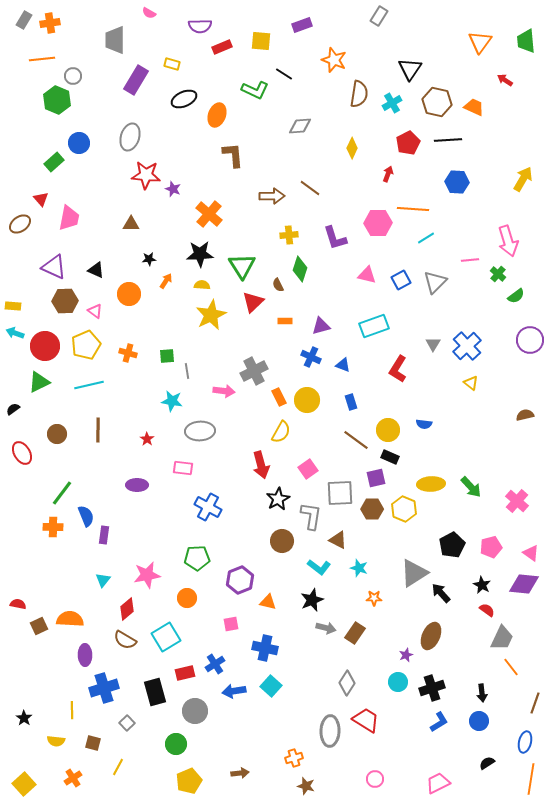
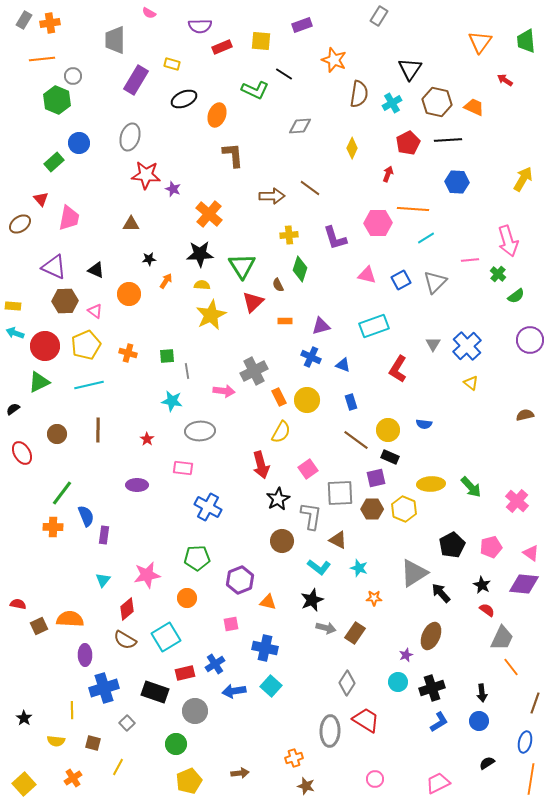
black rectangle at (155, 692): rotated 56 degrees counterclockwise
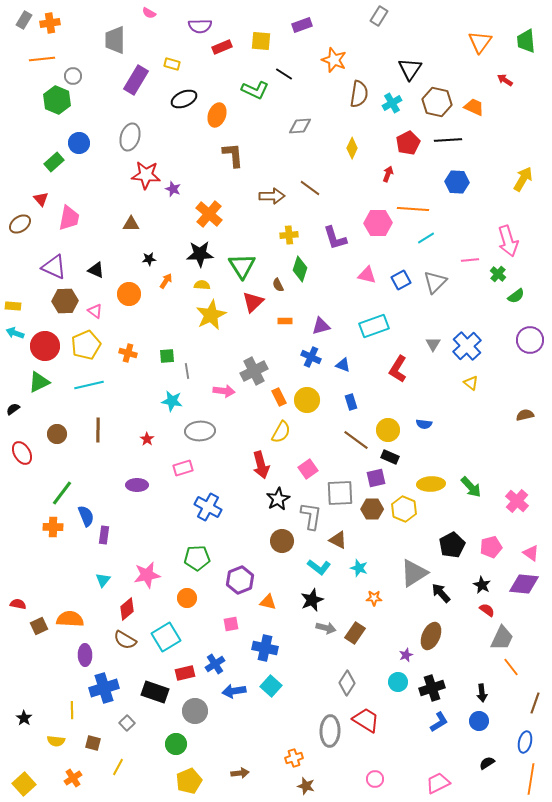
pink rectangle at (183, 468): rotated 24 degrees counterclockwise
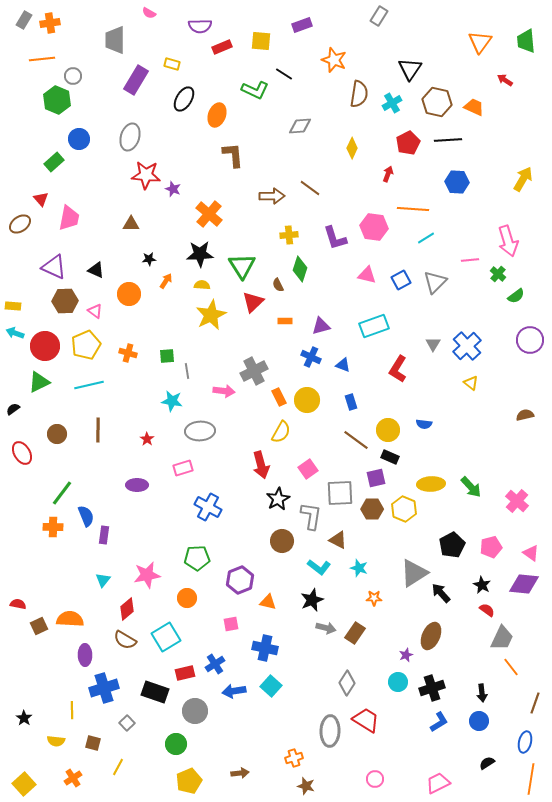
black ellipse at (184, 99): rotated 35 degrees counterclockwise
blue circle at (79, 143): moved 4 px up
pink hexagon at (378, 223): moved 4 px left, 4 px down; rotated 8 degrees clockwise
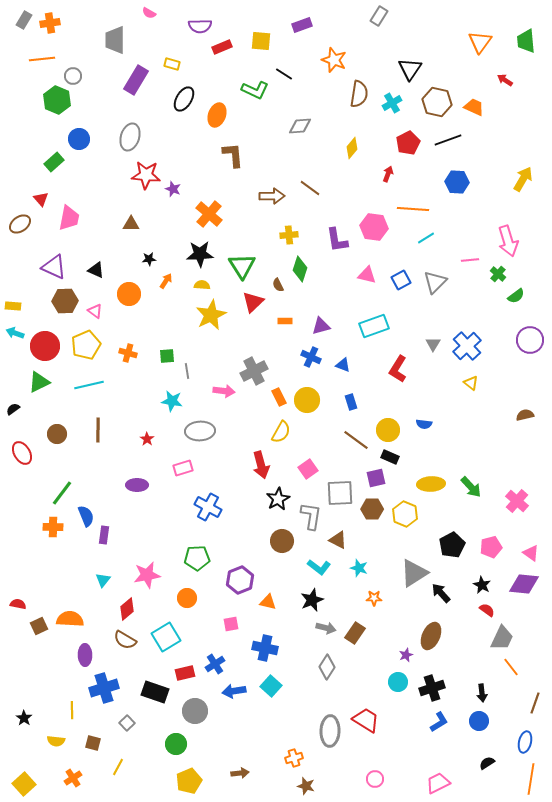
black line at (448, 140): rotated 16 degrees counterclockwise
yellow diamond at (352, 148): rotated 15 degrees clockwise
purple L-shape at (335, 238): moved 2 px right, 2 px down; rotated 8 degrees clockwise
yellow hexagon at (404, 509): moved 1 px right, 5 px down
gray diamond at (347, 683): moved 20 px left, 16 px up
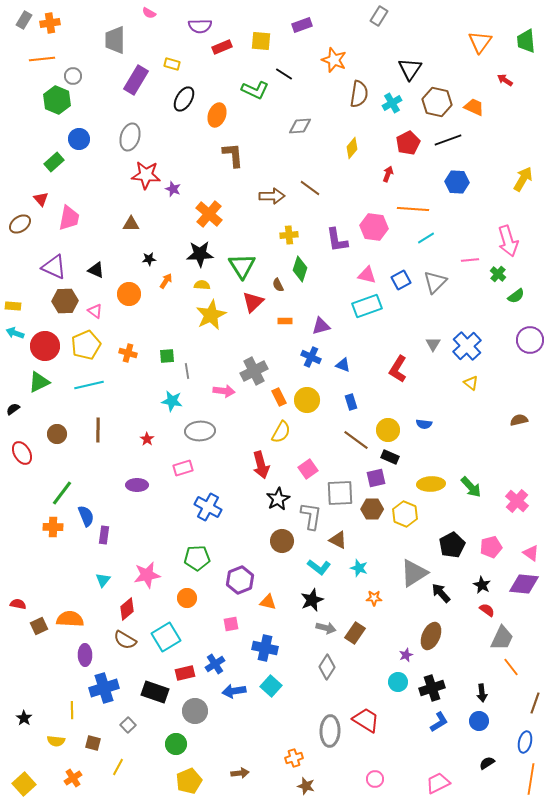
cyan rectangle at (374, 326): moved 7 px left, 20 px up
brown semicircle at (525, 415): moved 6 px left, 5 px down
gray square at (127, 723): moved 1 px right, 2 px down
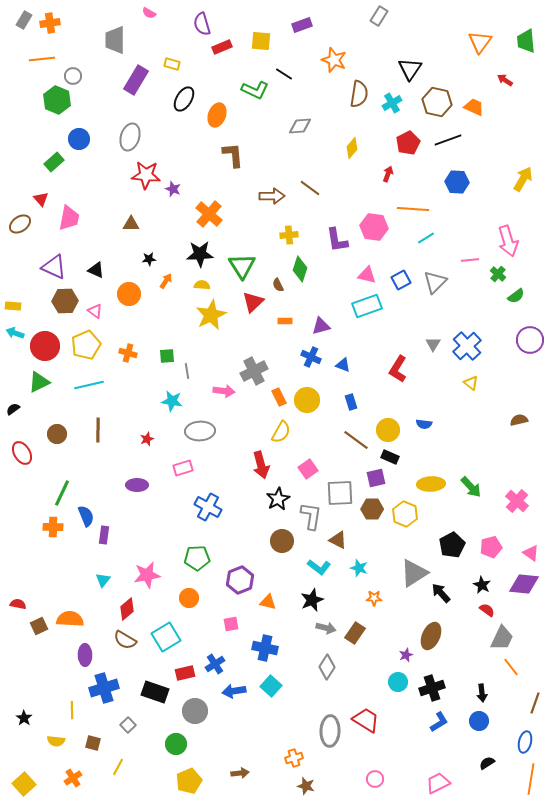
purple semicircle at (200, 26): moved 2 px right, 2 px up; rotated 75 degrees clockwise
red star at (147, 439): rotated 16 degrees clockwise
green line at (62, 493): rotated 12 degrees counterclockwise
orange circle at (187, 598): moved 2 px right
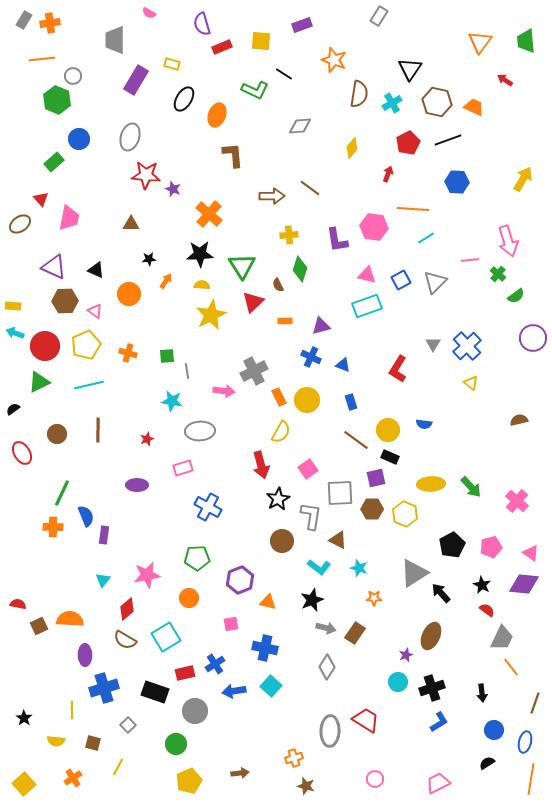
purple circle at (530, 340): moved 3 px right, 2 px up
blue circle at (479, 721): moved 15 px right, 9 px down
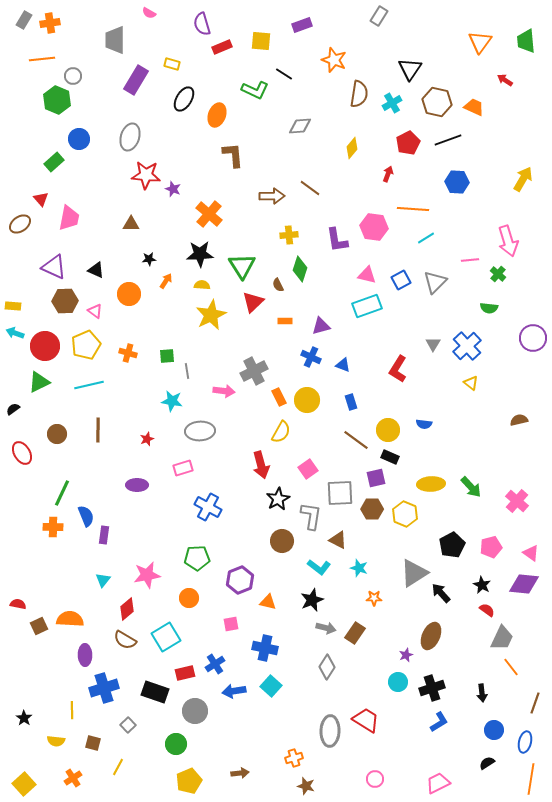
green semicircle at (516, 296): moved 27 px left, 12 px down; rotated 42 degrees clockwise
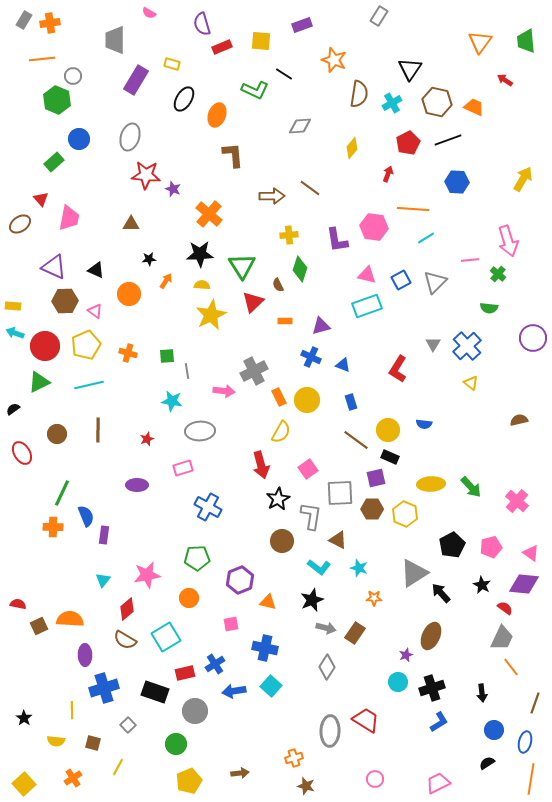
red semicircle at (487, 610): moved 18 px right, 2 px up
